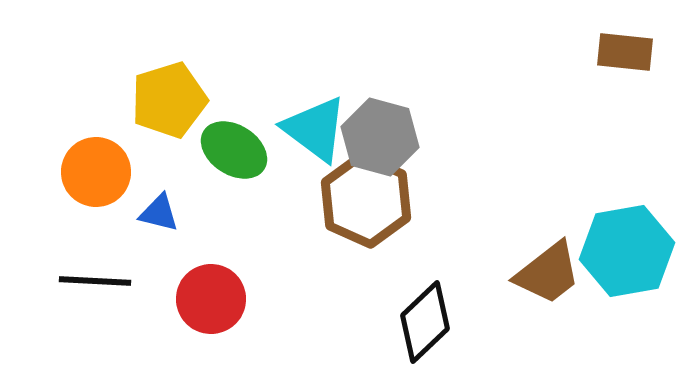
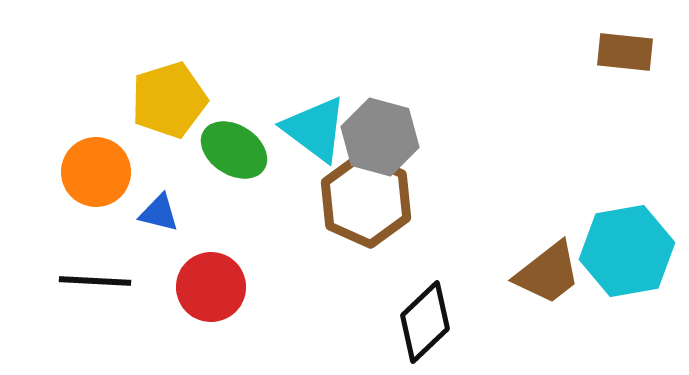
red circle: moved 12 px up
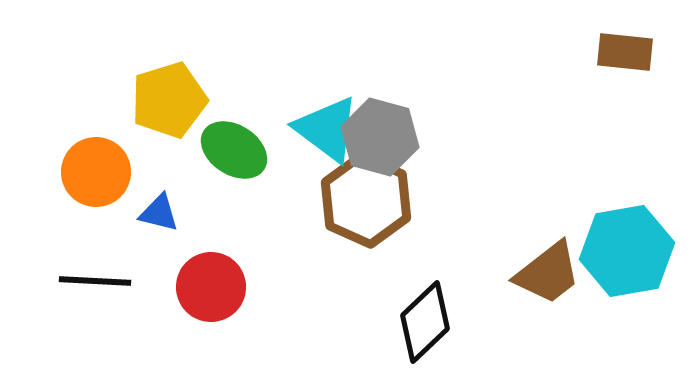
cyan triangle: moved 12 px right
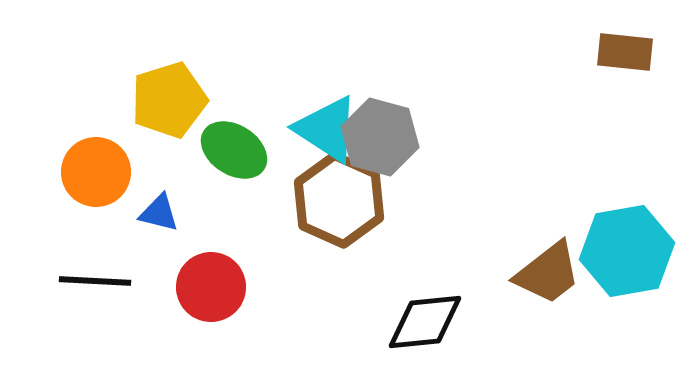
cyan triangle: rotated 4 degrees counterclockwise
brown hexagon: moved 27 px left
black diamond: rotated 38 degrees clockwise
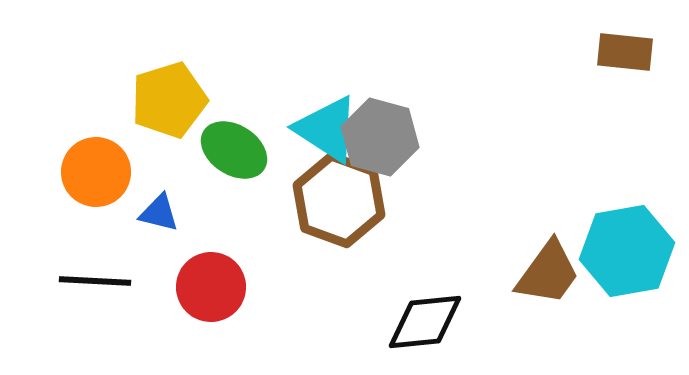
brown hexagon: rotated 4 degrees counterclockwise
brown trapezoid: rotated 16 degrees counterclockwise
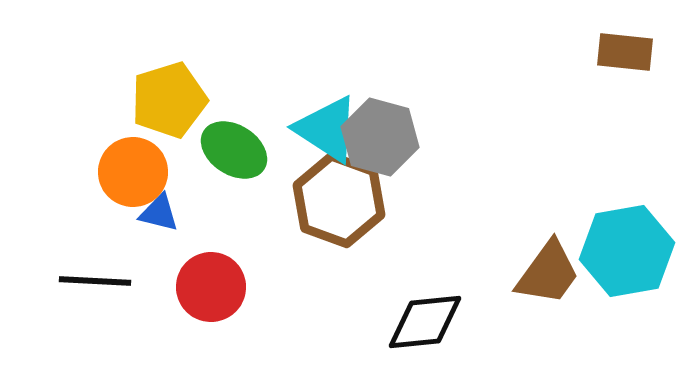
orange circle: moved 37 px right
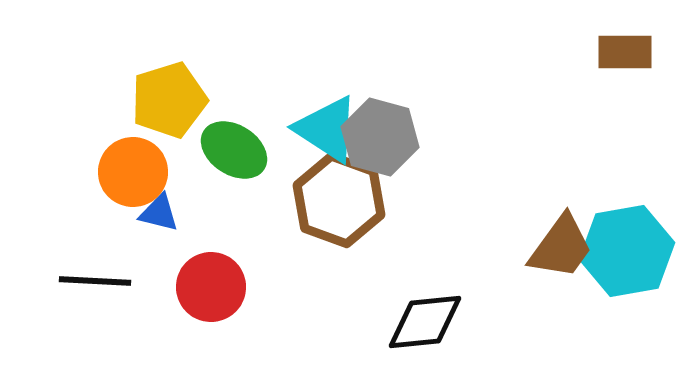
brown rectangle: rotated 6 degrees counterclockwise
brown trapezoid: moved 13 px right, 26 px up
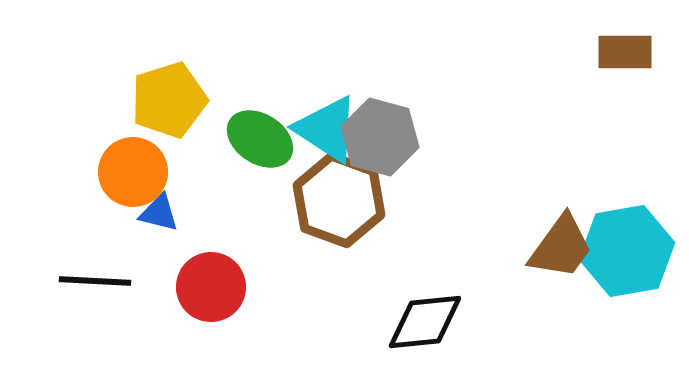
green ellipse: moved 26 px right, 11 px up
